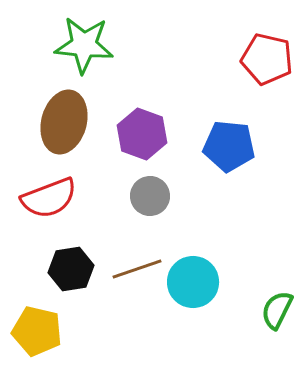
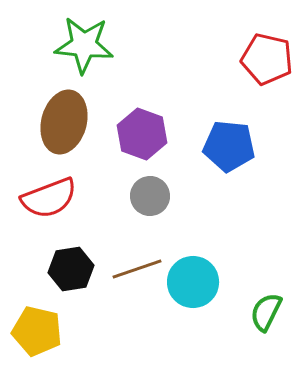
green semicircle: moved 11 px left, 2 px down
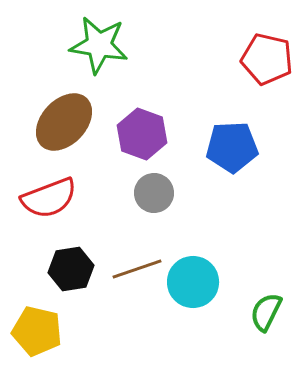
green star: moved 15 px right; rotated 4 degrees clockwise
brown ellipse: rotated 28 degrees clockwise
blue pentagon: moved 3 px right, 1 px down; rotated 9 degrees counterclockwise
gray circle: moved 4 px right, 3 px up
